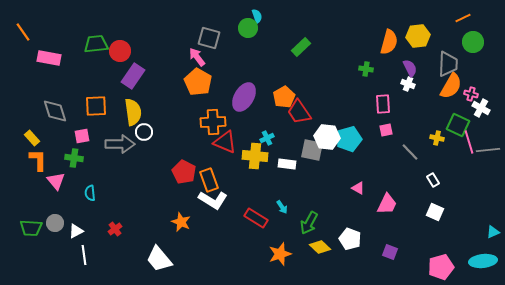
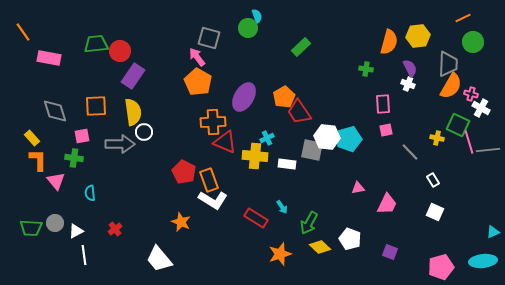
pink triangle at (358, 188): rotated 40 degrees counterclockwise
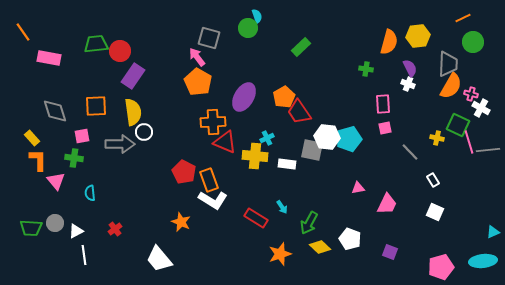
pink square at (386, 130): moved 1 px left, 2 px up
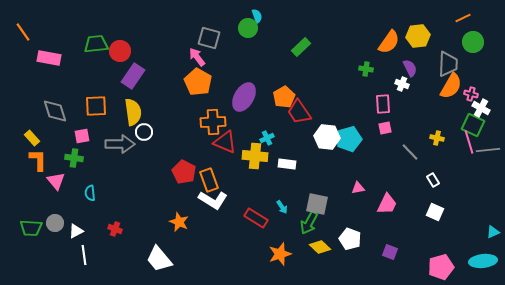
orange semicircle at (389, 42): rotated 20 degrees clockwise
white cross at (408, 84): moved 6 px left
green square at (458, 125): moved 15 px right
gray square at (312, 150): moved 5 px right, 54 px down
orange star at (181, 222): moved 2 px left
red cross at (115, 229): rotated 32 degrees counterclockwise
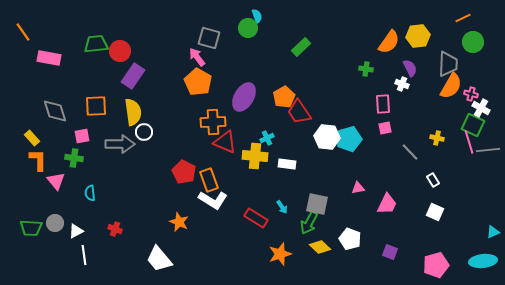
pink pentagon at (441, 267): moved 5 px left, 2 px up
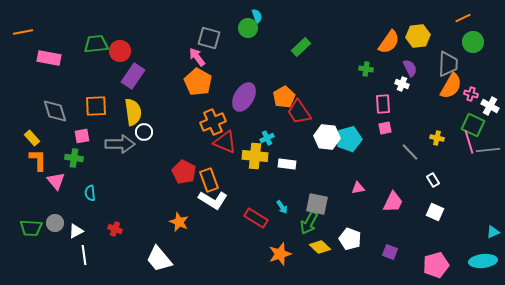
orange line at (23, 32): rotated 66 degrees counterclockwise
white cross at (481, 108): moved 9 px right, 2 px up
orange cross at (213, 122): rotated 20 degrees counterclockwise
pink trapezoid at (387, 204): moved 6 px right, 2 px up
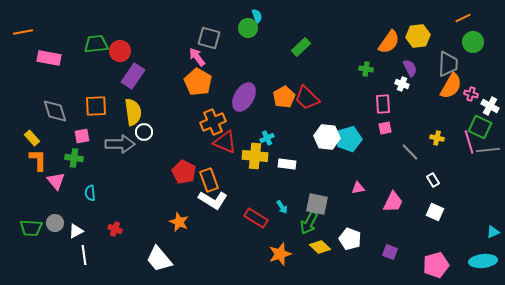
red trapezoid at (299, 112): moved 8 px right, 14 px up; rotated 12 degrees counterclockwise
green square at (473, 125): moved 7 px right, 2 px down
